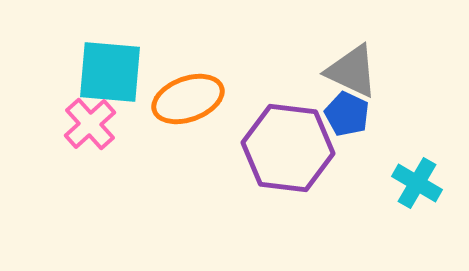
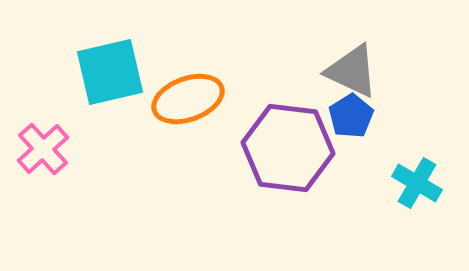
cyan square: rotated 18 degrees counterclockwise
blue pentagon: moved 4 px right, 2 px down; rotated 15 degrees clockwise
pink cross: moved 47 px left, 25 px down
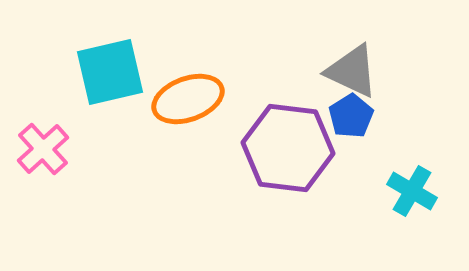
cyan cross: moved 5 px left, 8 px down
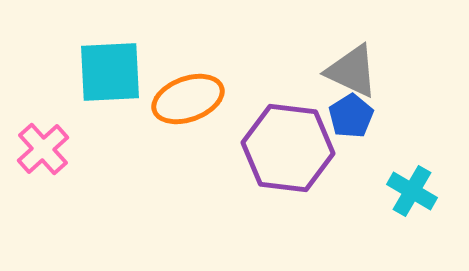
cyan square: rotated 10 degrees clockwise
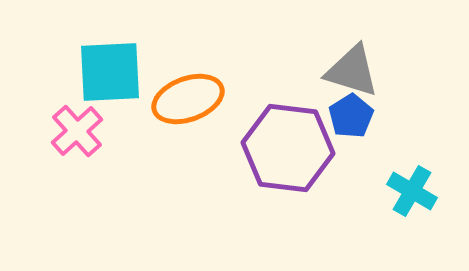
gray triangle: rotated 8 degrees counterclockwise
pink cross: moved 34 px right, 18 px up
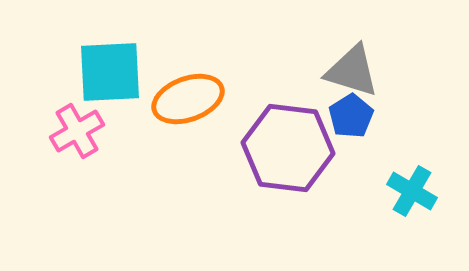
pink cross: rotated 12 degrees clockwise
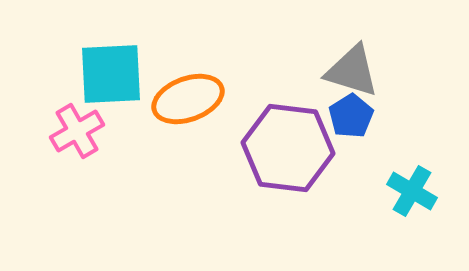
cyan square: moved 1 px right, 2 px down
